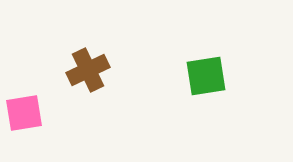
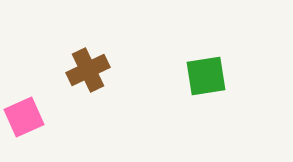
pink square: moved 4 px down; rotated 15 degrees counterclockwise
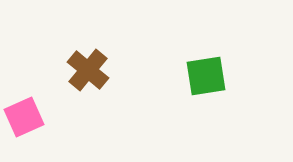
brown cross: rotated 24 degrees counterclockwise
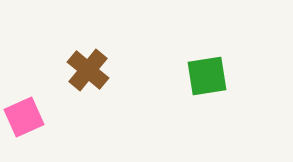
green square: moved 1 px right
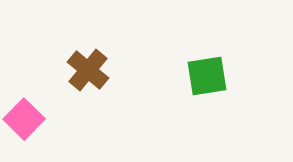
pink square: moved 2 px down; rotated 21 degrees counterclockwise
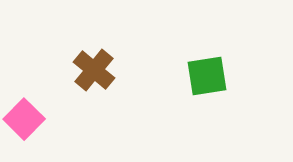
brown cross: moved 6 px right
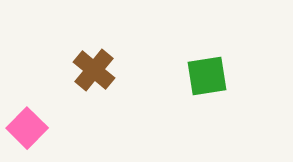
pink square: moved 3 px right, 9 px down
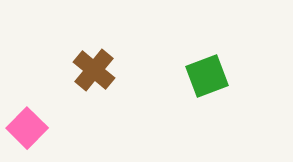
green square: rotated 12 degrees counterclockwise
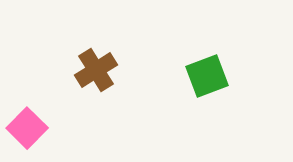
brown cross: moved 2 px right; rotated 18 degrees clockwise
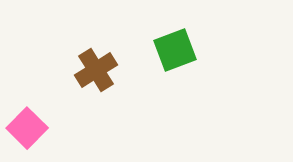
green square: moved 32 px left, 26 px up
